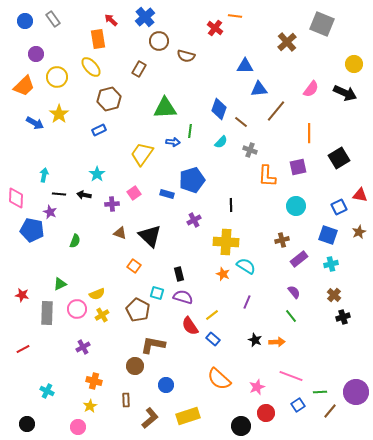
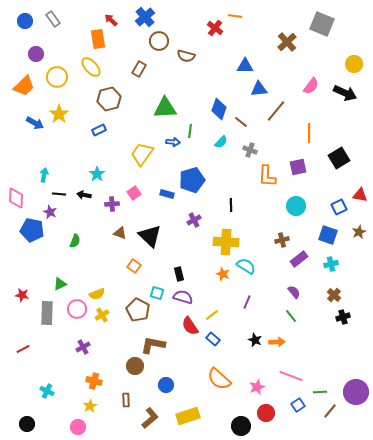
pink semicircle at (311, 89): moved 3 px up
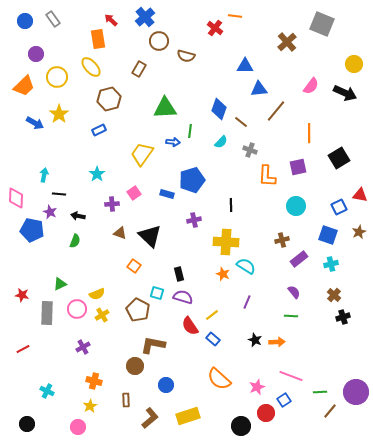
black arrow at (84, 195): moved 6 px left, 21 px down
purple cross at (194, 220): rotated 16 degrees clockwise
green line at (291, 316): rotated 48 degrees counterclockwise
blue square at (298, 405): moved 14 px left, 5 px up
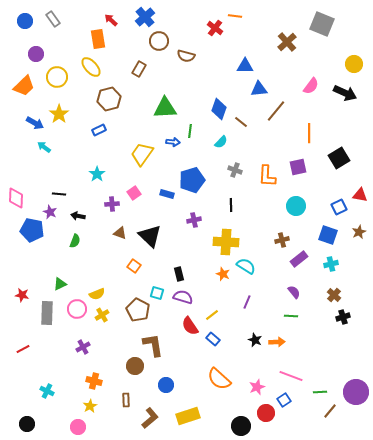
gray cross at (250, 150): moved 15 px left, 20 px down
cyan arrow at (44, 175): moved 28 px up; rotated 64 degrees counterclockwise
brown L-shape at (153, 345): rotated 70 degrees clockwise
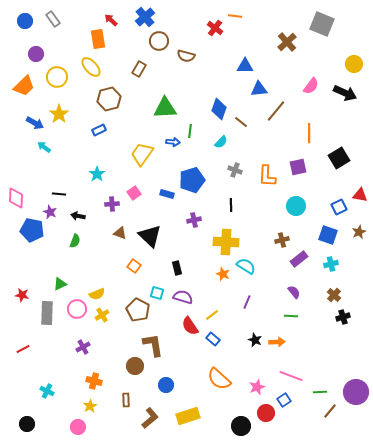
black rectangle at (179, 274): moved 2 px left, 6 px up
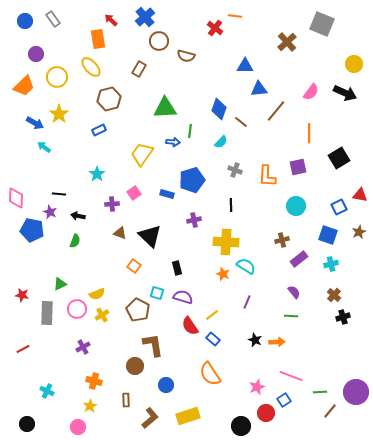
pink semicircle at (311, 86): moved 6 px down
orange semicircle at (219, 379): moved 9 px left, 5 px up; rotated 15 degrees clockwise
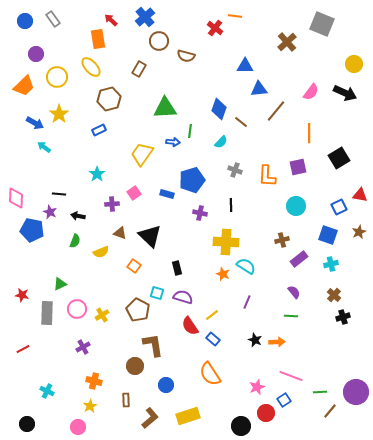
purple cross at (194, 220): moved 6 px right, 7 px up; rotated 24 degrees clockwise
yellow semicircle at (97, 294): moved 4 px right, 42 px up
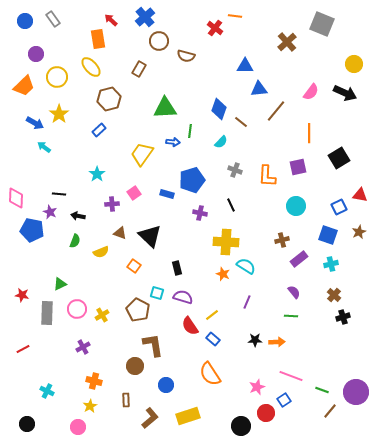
blue rectangle at (99, 130): rotated 16 degrees counterclockwise
black line at (231, 205): rotated 24 degrees counterclockwise
black star at (255, 340): rotated 24 degrees counterclockwise
green line at (320, 392): moved 2 px right, 2 px up; rotated 24 degrees clockwise
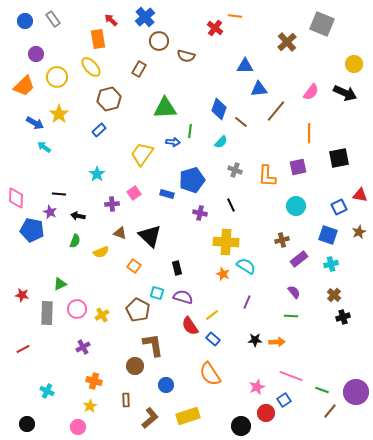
black square at (339, 158): rotated 20 degrees clockwise
